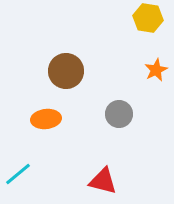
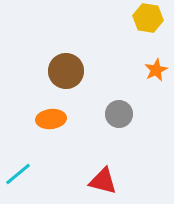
orange ellipse: moved 5 px right
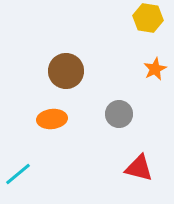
orange star: moved 1 px left, 1 px up
orange ellipse: moved 1 px right
red triangle: moved 36 px right, 13 px up
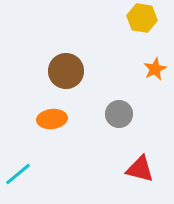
yellow hexagon: moved 6 px left
red triangle: moved 1 px right, 1 px down
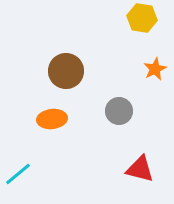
gray circle: moved 3 px up
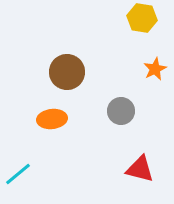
brown circle: moved 1 px right, 1 px down
gray circle: moved 2 px right
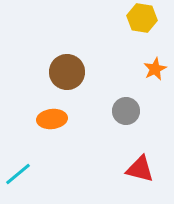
gray circle: moved 5 px right
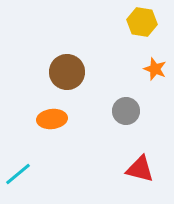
yellow hexagon: moved 4 px down
orange star: rotated 25 degrees counterclockwise
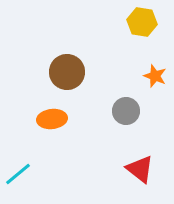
orange star: moved 7 px down
red triangle: rotated 24 degrees clockwise
